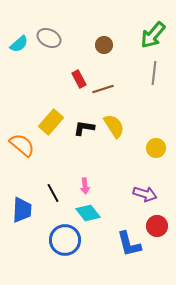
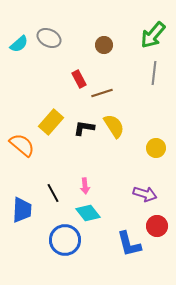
brown line: moved 1 px left, 4 px down
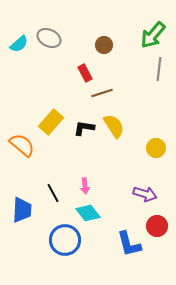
gray line: moved 5 px right, 4 px up
red rectangle: moved 6 px right, 6 px up
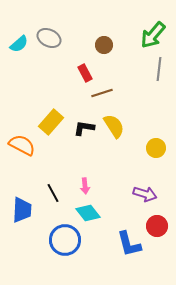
orange semicircle: rotated 12 degrees counterclockwise
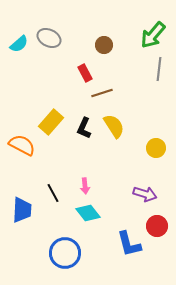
black L-shape: rotated 75 degrees counterclockwise
blue circle: moved 13 px down
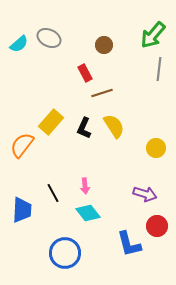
orange semicircle: rotated 80 degrees counterclockwise
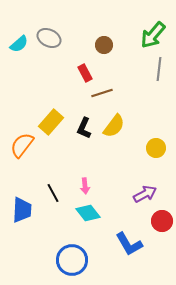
yellow semicircle: rotated 70 degrees clockwise
purple arrow: rotated 45 degrees counterclockwise
red circle: moved 5 px right, 5 px up
blue L-shape: rotated 16 degrees counterclockwise
blue circle: moved 7 px right, 7 px down
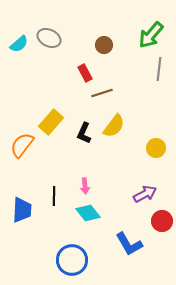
green arrow: moved 2 px left
black L-shape: moved 5 px down
black line: moved 1 px right, 3 px down; rotated 30 degrees clockwise
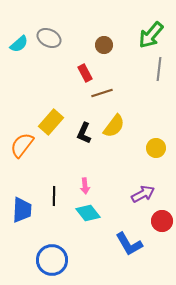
purple arrow: moved 2 px left
blue circle: moved 20 px left
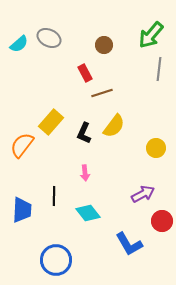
pink arrow: moved 13 px up
blue circle: moved 4 px right
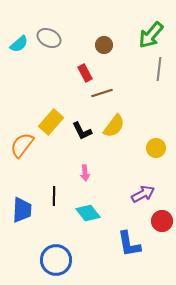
black L-shape: moved 2 px left, 2 px up; rotated 50 degrees counterclockwise
blue L-shape: rotated 20 degrees clockwise
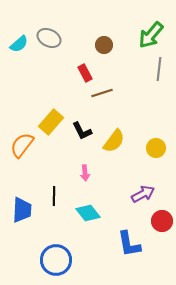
yellow semicircle: moved 15 px down
